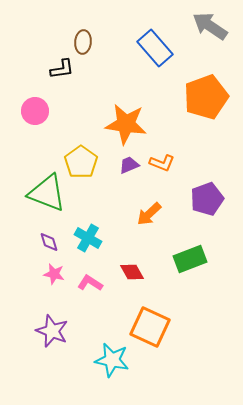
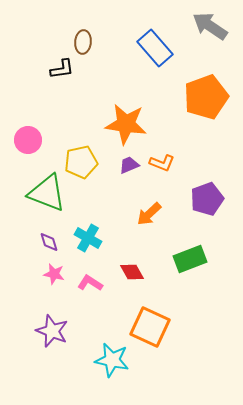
pink circle: moved 7 px left, 29 px down
yellow pentagon: rotated 24 degrees clockwise
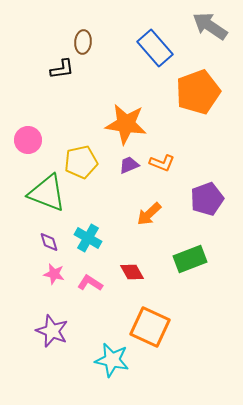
orange pentagon: moved 8 px left, 5 px up
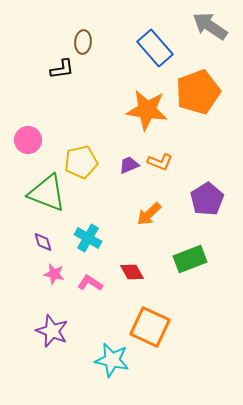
orange star: moved 21 px right, 14 px up
orange L-shape: moved 2 px left, 1 px up
purple pentagon: rotated 12 degrees counterclockwise
purple diamond: moved 6 px left
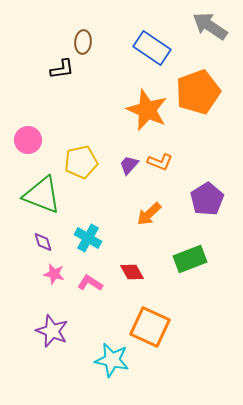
blue rectangle: moved 3 px left; rotated 15 degrees counterclockwise
orange star: rotated 15 degrees clockwise
purple trapezoid: rotated 25 degrees counterclockwise
green triangle: moved 5 px left, 2 px down
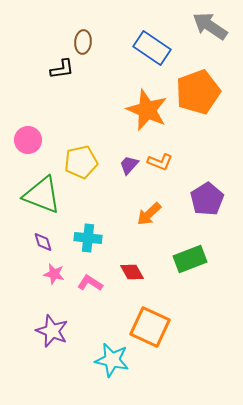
cyan cross: rotated 24 degrees counterclockwise
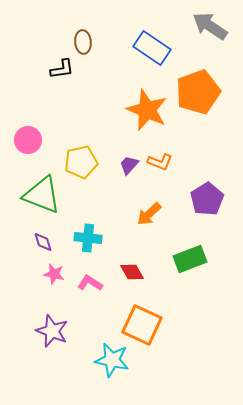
brown ellipse: rotated 10 degrees counterclockwise
orange square: moved 8 px left, 2 px up
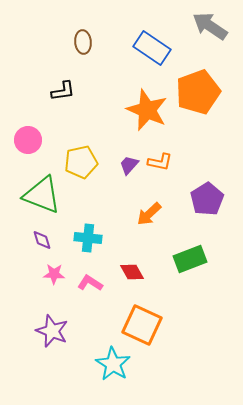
black L-shape: moved 1 px right, 22 px down
orange L-shape: rotated 10 degrees counterclockwise
purple diamond: moved 1 px left, 2 px up
pink star: rotated 10 degrees counterclockwise
cyan star: moved 1 px right, 4 px down; rotated 20 degrees clockwise
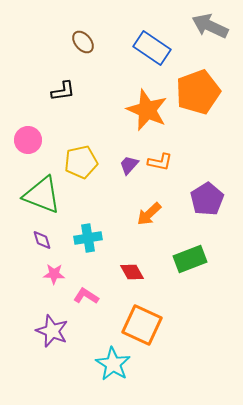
gray arrow: rotated 9 degrees counterclockwise
brown ellipse: rotated 35 degrees counterclockwise
cyan cross: rotated 16 degrees counterclockwise
pink L-shape: moved 4 px left, 13 px down
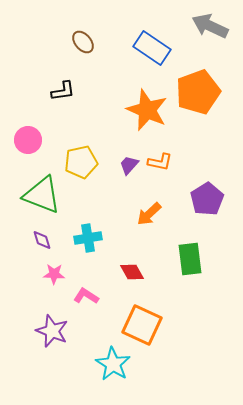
green rectangle: rotated 76 degrees counterclockwise
